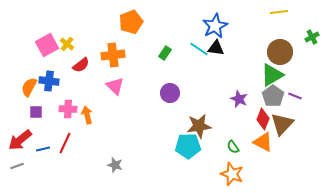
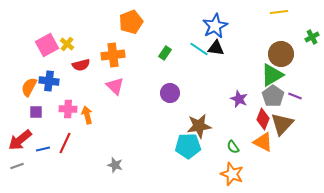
brown circle: moved 1 px right, 2 px down
red semicircle: rotated 24 degrees clockwise
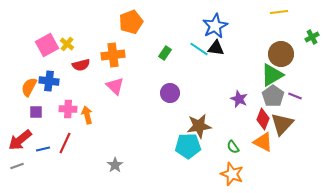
gray star: rotated 21 degrees clockwise
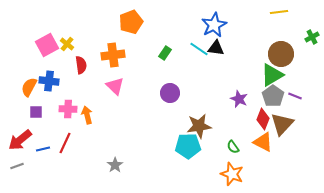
blue star: moved 1 px left, 1 px up
red semicircle: rotated 84 degrees counterclockwise
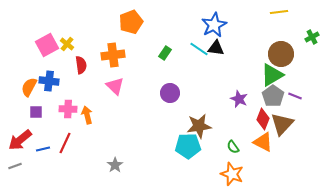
gray line: moved 2 px left
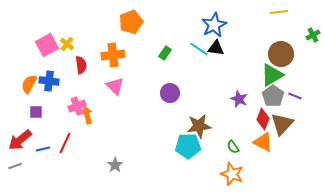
green cross: moved 1 px right, 2 px up
orange semicircle: moved 3 px up
pink cross: moved 9 px right, 3 px up; rotated 24 degrees counterclockwise
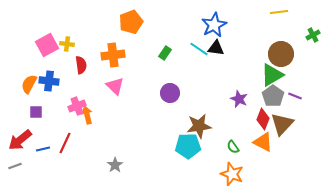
yellow cross: rotated 32 degrees counterclockwise
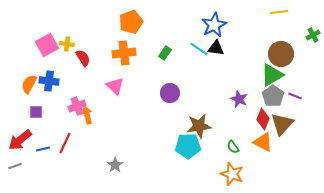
orange cross: moved 11 px right, 2 px up
red semicircle: moved 2 px right, 7 px up; rotated 24 degrees counterclockwise
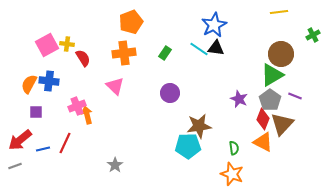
gray pentagon: moved 3 px left, 4 px down
green semicircle: moved 1 px right, 1 px down; rotated 152 degrees counterclockwise
